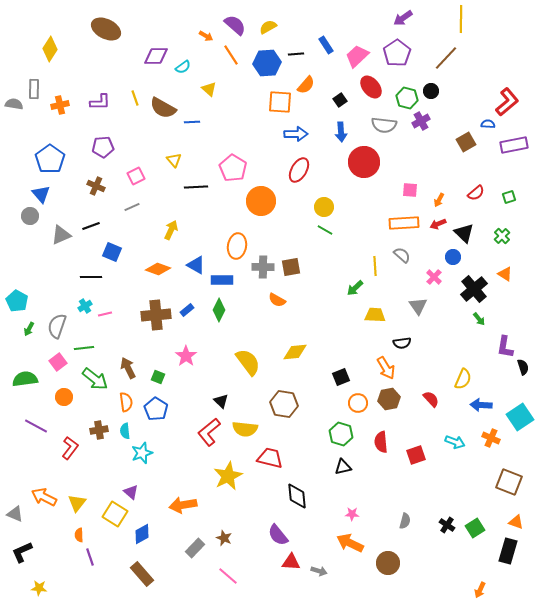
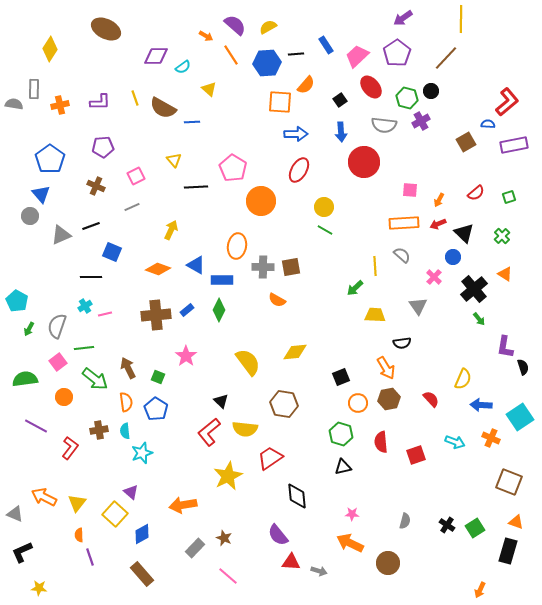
red trapezoid at (270, 458): rotated 48 degrees counterclockwise
yellow square at (115, 514): rotated 10 degrees clockwise
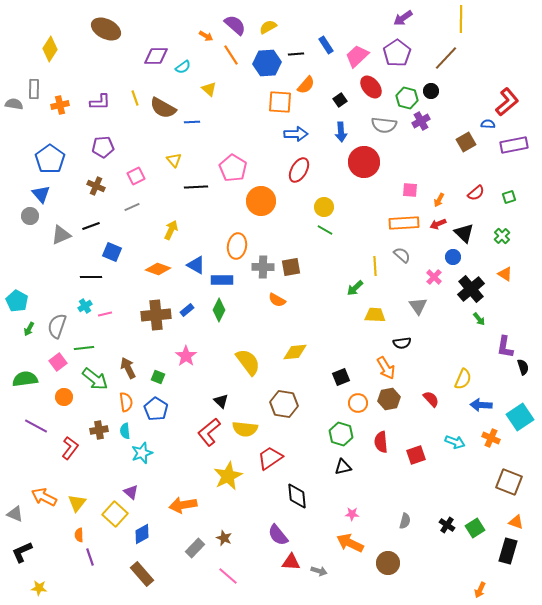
black cross at (474, 289): moved 3 px left
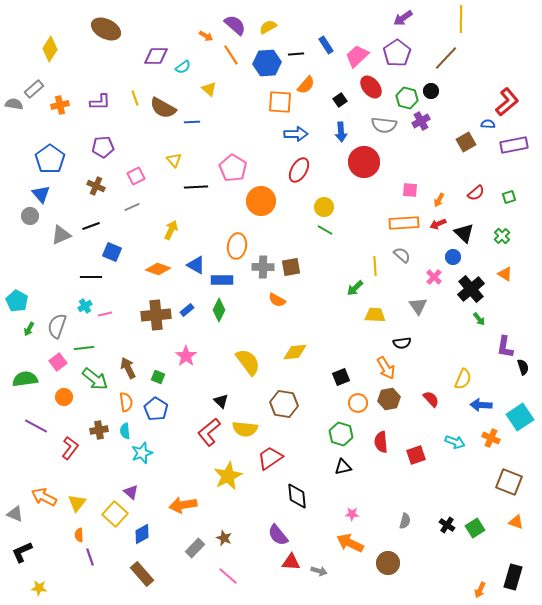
gray rectangle at (34, 89): rotated 48 degrees clockwise
black rectangle at (508, 551): moved 5 px right, 26 px down
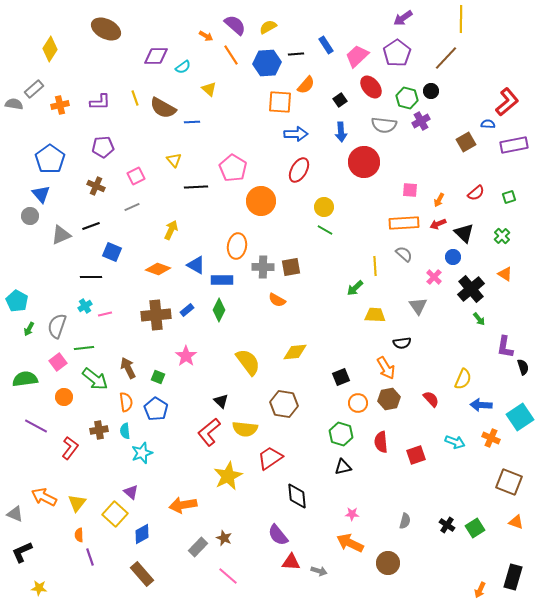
gray semicircle at (402, 255): moved 2 px right, 1 px up
gray rectangle at (195, 548): moved 3 px right, 1 px up
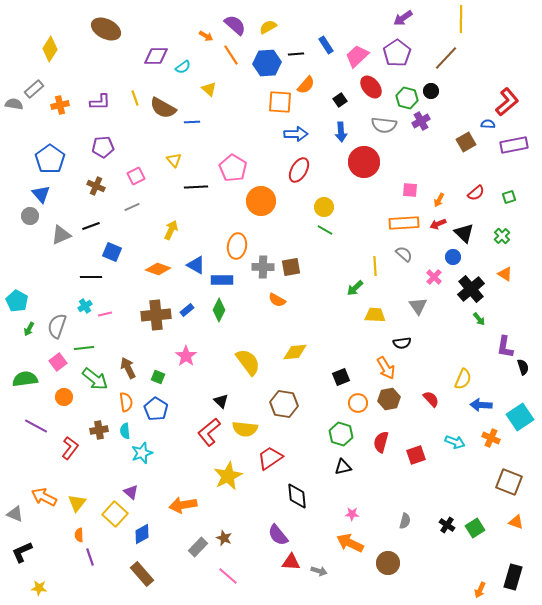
red semicircle at (381, 442): rotated 20 degrees clockwise
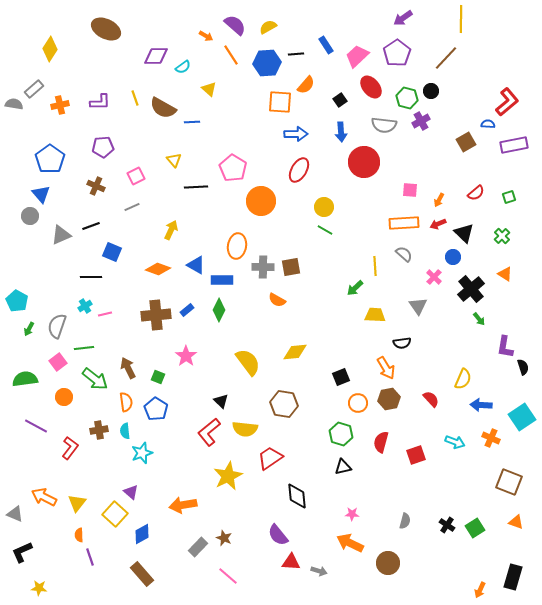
cyan square at (520, 417): moved 2 px right
